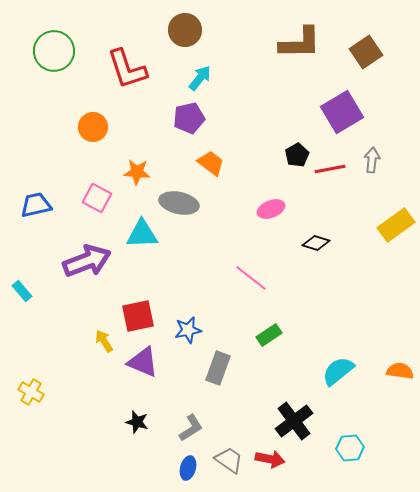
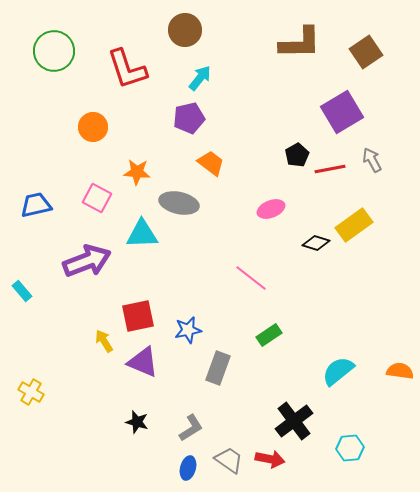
gray arrow: rotated 35 degrees counterclockwise
yellow rectangle: moved 42 px left
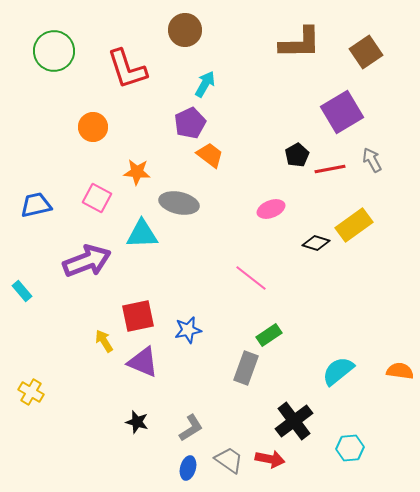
cyan arrow: moved 5 px right, 6 px down; rotated 8 degrees counterclockwise
purple pentagon: moved 1 px right, 5 px down; rotated 12 degrees counterclockwise
orange trapezoid: moved 1 px left, 8 px up
gray rectangle: moved 28 px right
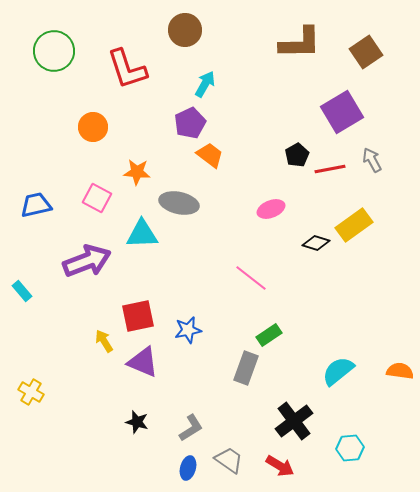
red arrow: moved 10 px right, 7 px down; rotated 20 degrees clockwise
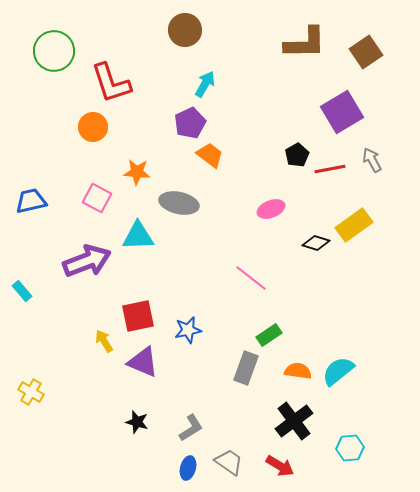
brown L-shape: moved 5 px right
red L-shape: moved 16 px left, 14 px down
blue trapezoid: moved 5 px left, 4 px up
cyan triangle: moved 4 px left, 2 px down
orange semicircle: moved 102 px left
gray trapezoid: moved 2 px down
